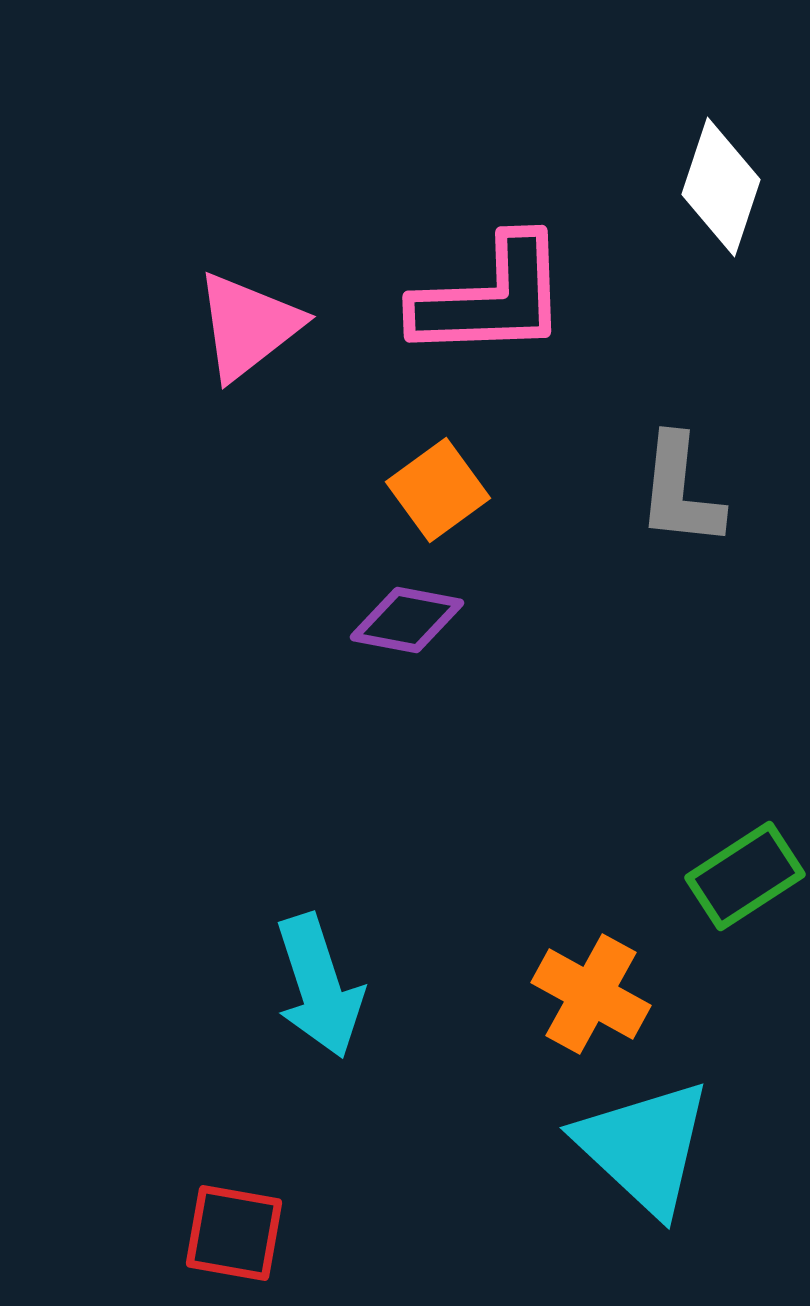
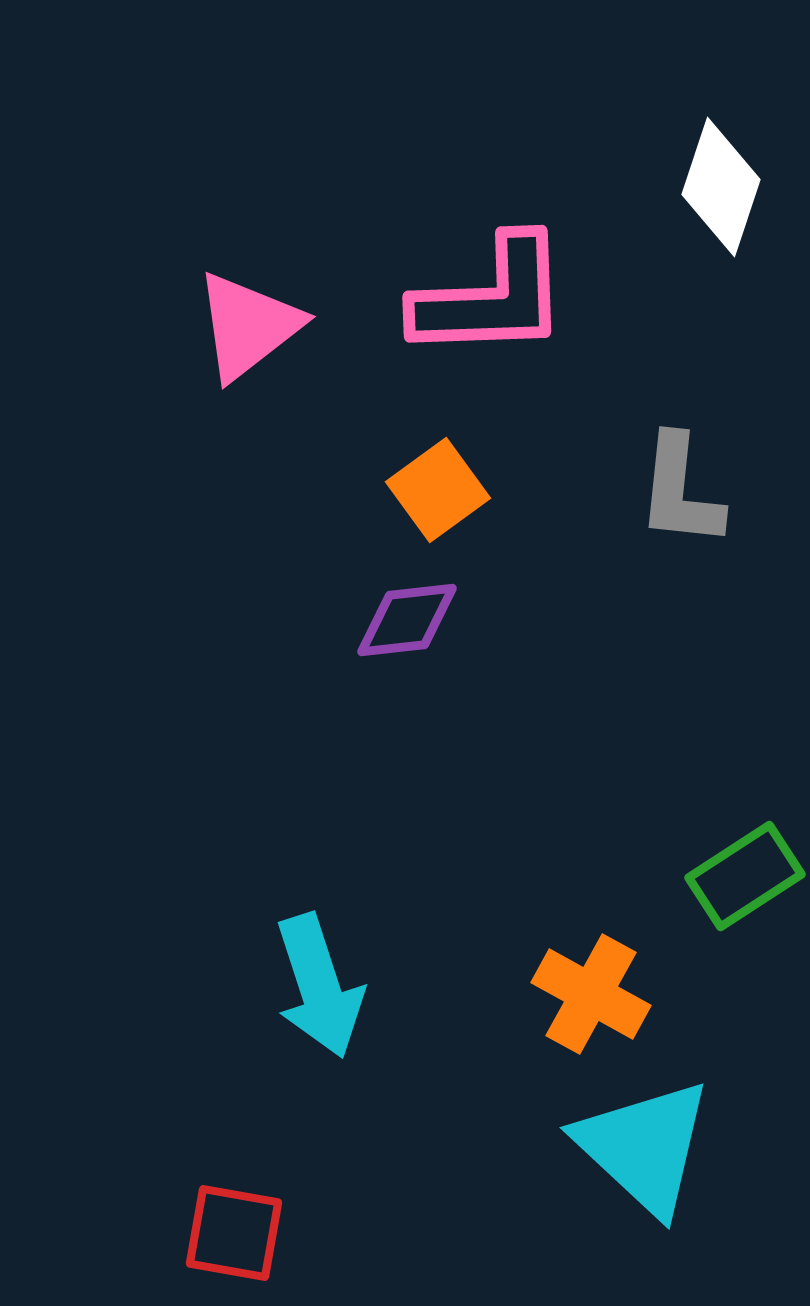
purple diamond: rotated 17 degrees counterclockwise
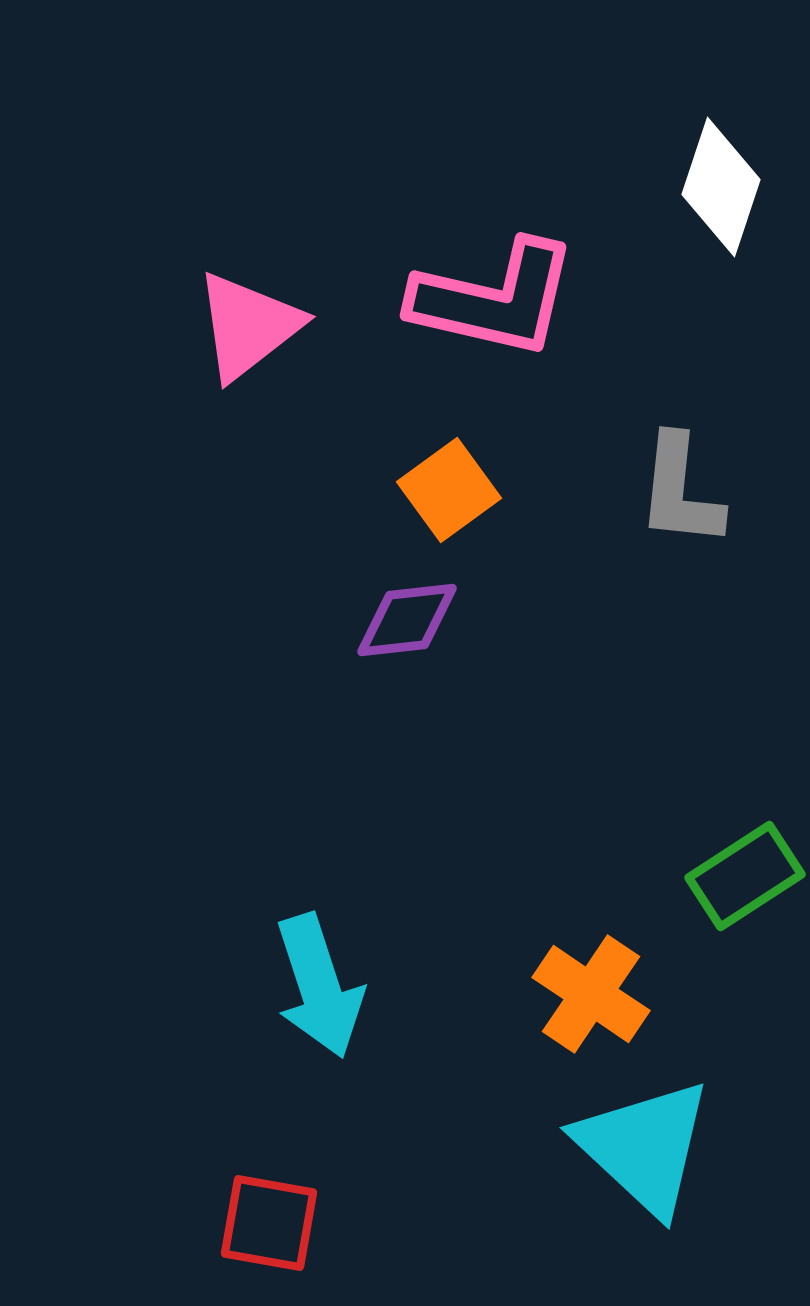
pink L-shape: moved 3 px right, 1 px down; rotated 15 degrees clockwise
orange square: moved 11 px right
orange cross: rotated 5 degrees clockwise
red square: moved 35 px right, 10 px up
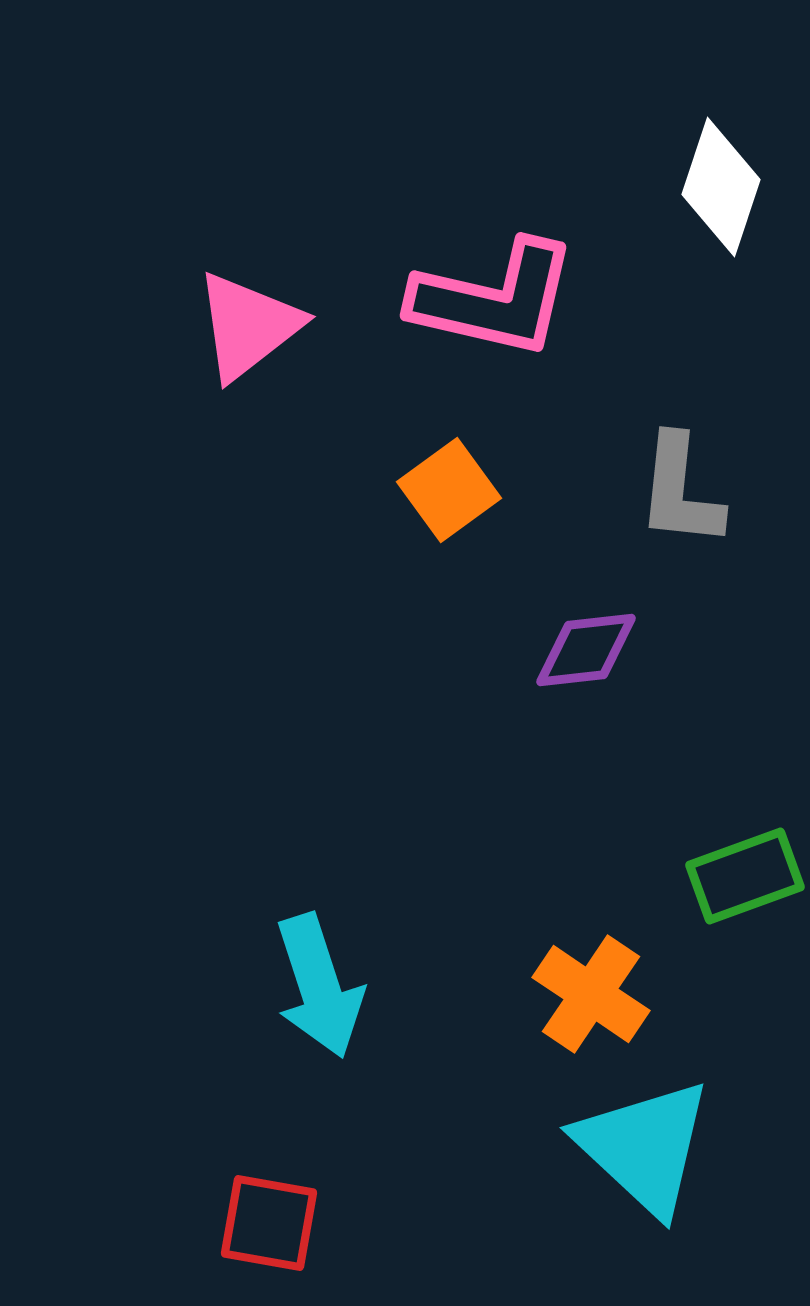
purple diamond: moved 179 px right, 30 px down
green rectangle: rotated 13 degrees clockwise
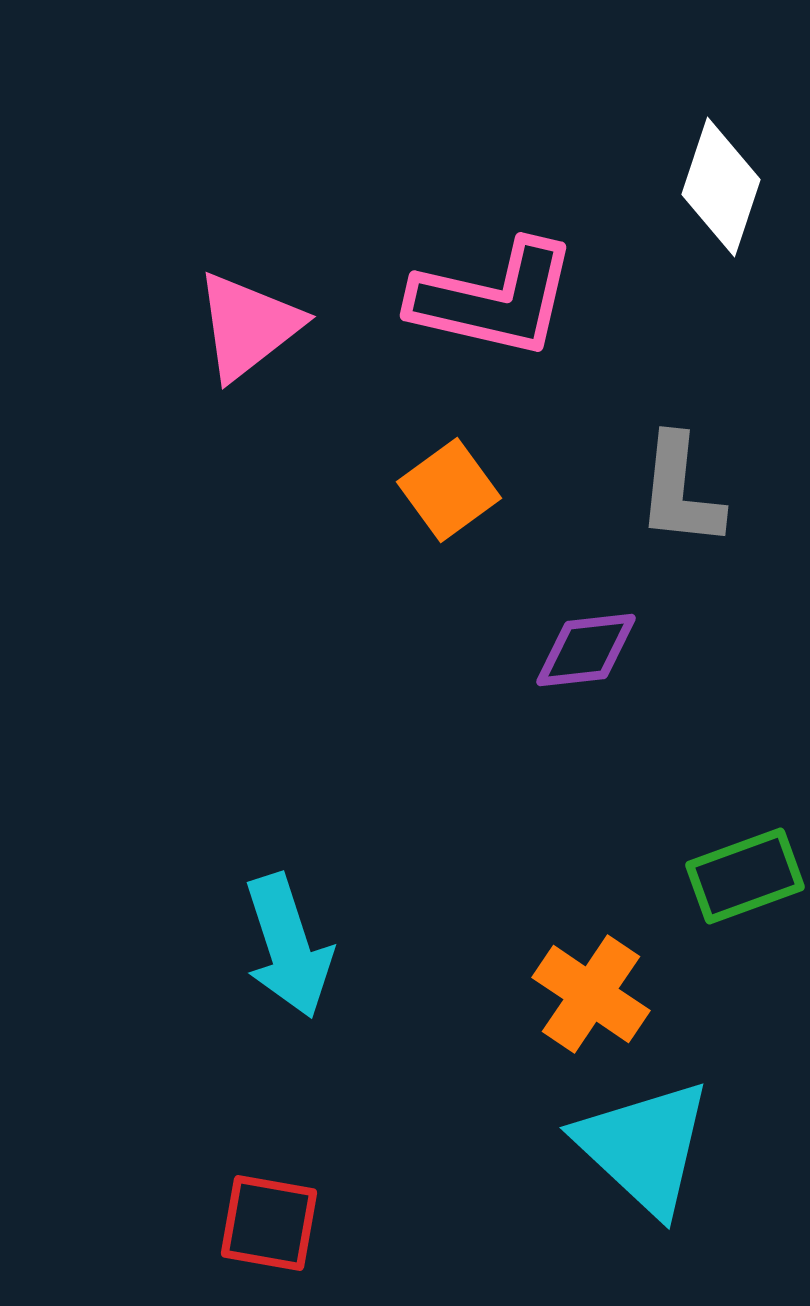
cyan arrow: moved 31 px left, 40 px up
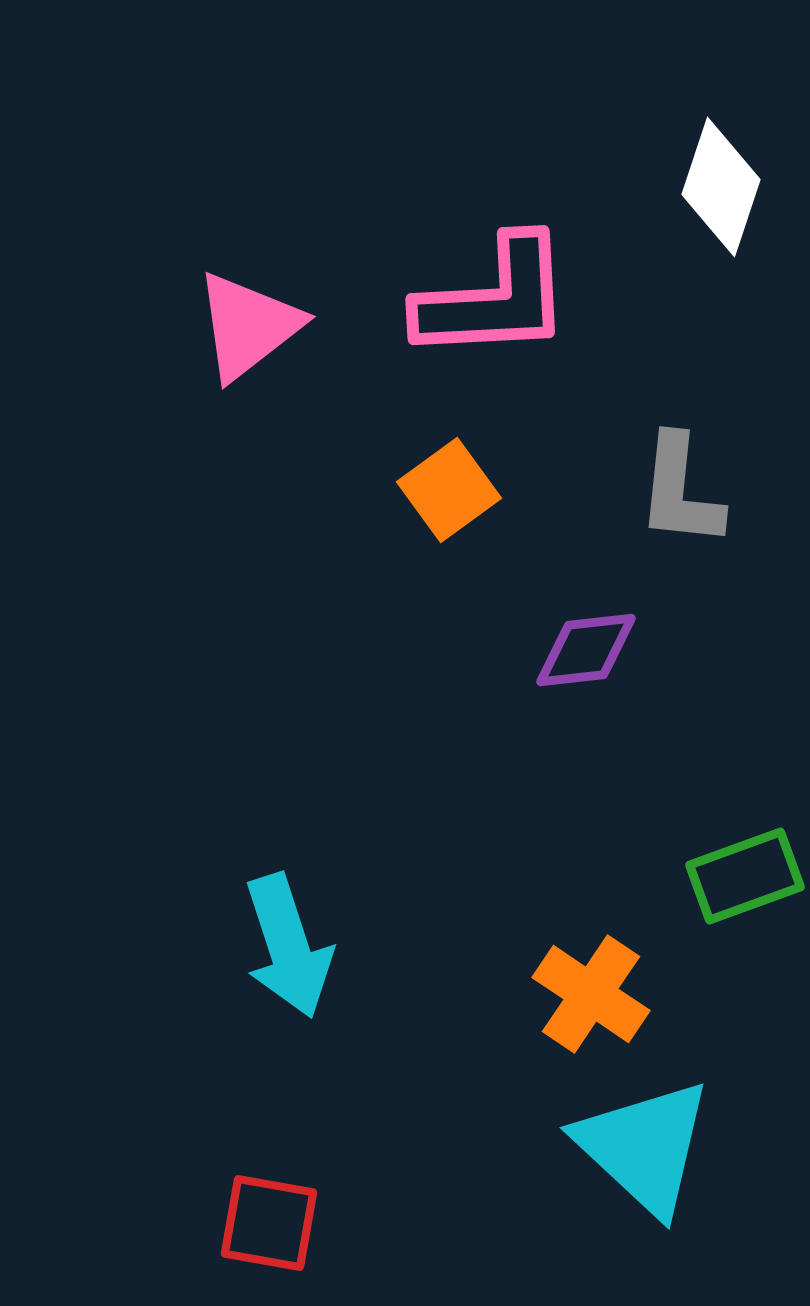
pink L-shape: rotated 16 degrees counterclockwise
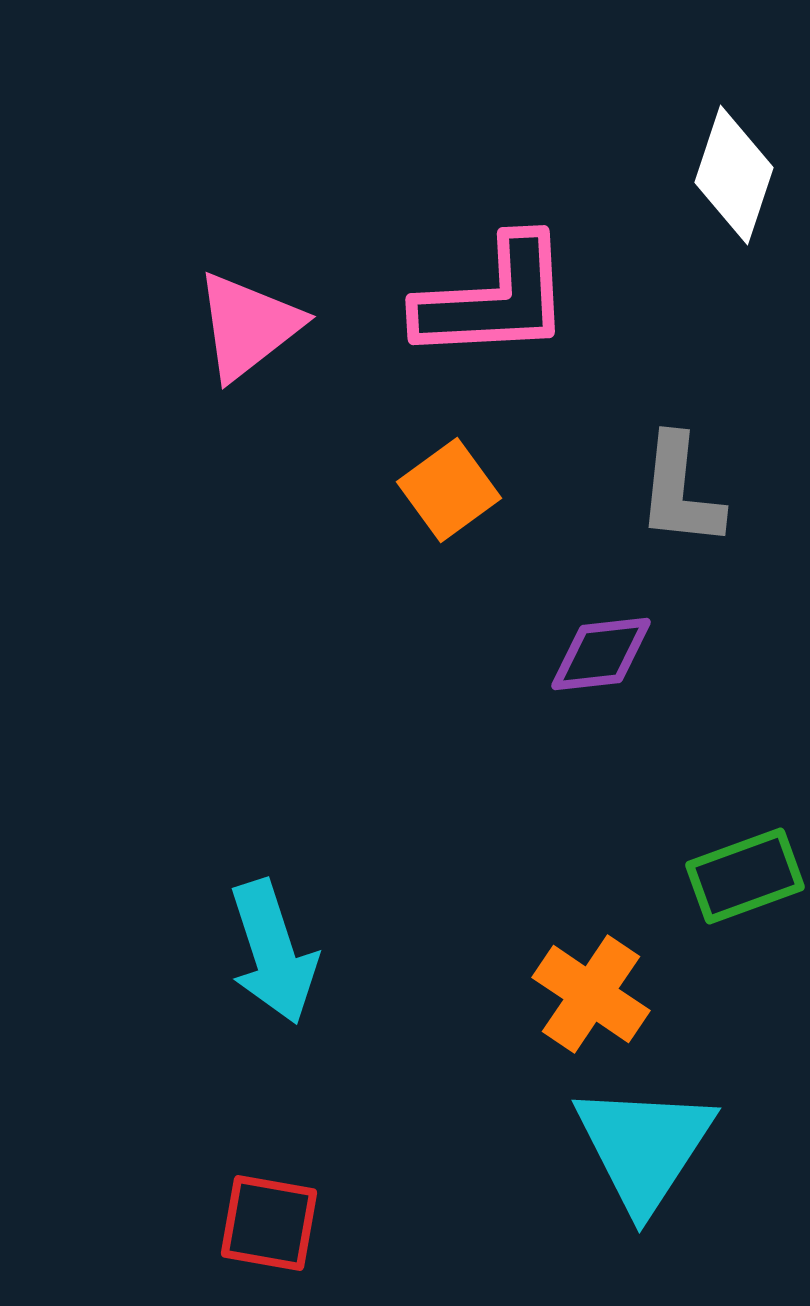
white diamond: moved 13 px right, 12 px up
purple diamond: moved 15 px right, 4 px down
cyan arrow: moved 15 px left, 6 px down
cyan triangle: rotated 20 degrees clockwise
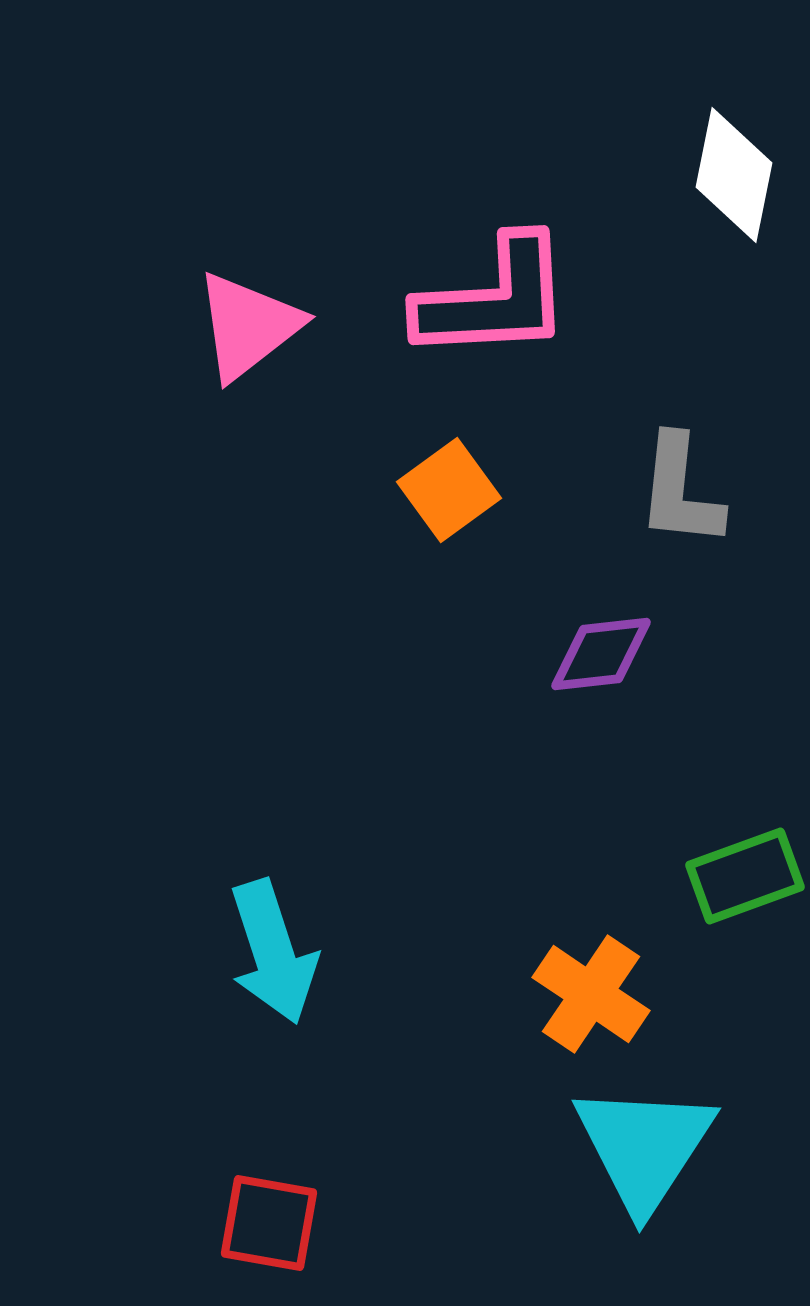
white diamond: rotated 7 degrees counterclockwise
